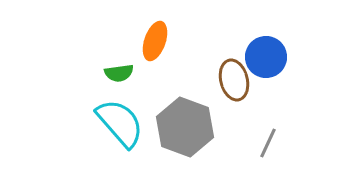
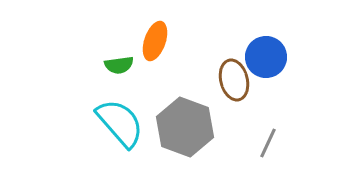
green semicircle: moved 8 px up
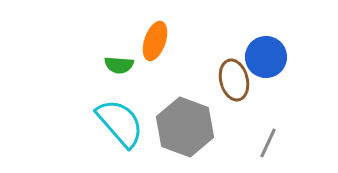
green semicircle: rotated 12 degrees clockwise
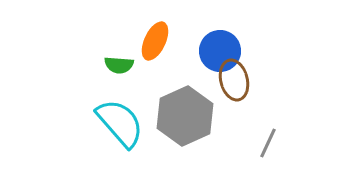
orange ellipse: rotated 6 degrees clockwise
blue circle: moved 46 px left, 6 px up
gray hexagon: moved 11 px up; rotated 16 degrees clockwise
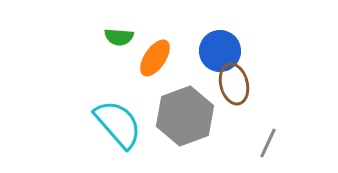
orange ellipse: moved 17 px down; rotated 9 degrees clockwise
green semicircle: moved 28 px up
brown ellipse: moved 4 px down
gray hexagon: rotated 4 degrees clockwise
cyan semicircle: moved 2 px left, 1 px down
